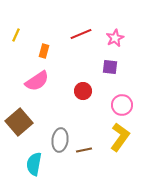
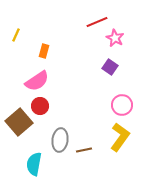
red line: moved 16 px right, 12 px up
pink star: rotated 18 degrees counterclockwise
purple square: rotated 28 degrees clockwise
red circle: moved 43 px left, 15 px down
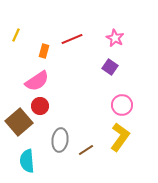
red line: moved 25 px left, 17 px down
brown line: moved 2 px right; rotated 21 degrees counterclockwise
cyan semicircle: moved 7 px left, 3 px up; rotated 15 degrees counterclockwise
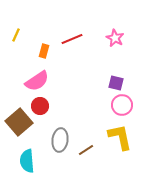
purple square: moved 6 px right, 16 px down; rotated 21 degrees counterclockwise
yellow L-shape: rotated 48 degrees counterclockwise
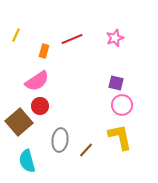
pink star: rotated 24 degrees clockwise
brown line: rotated 14 degrees counterclockwise
cyan semicircle: rotated 10 degrees counterclockwise
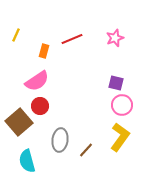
yellow L-shape: rotated 48 degrees clockwise
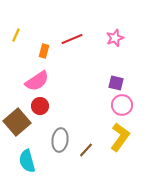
brown square: moved 2 px left
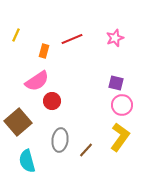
red circle: moved 12 px right, 5 px up
brown square: moved 1 px right
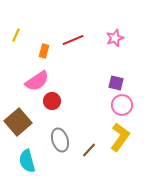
red line: moved 1 px right, 1 px down
gray ellipse: rotated 25 degrees counterclockwise
brown line: moved 3 px right
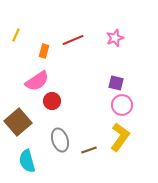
brown line: rotated 28 degrees clockwise
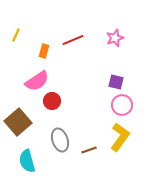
purple square: moved 1 px up
